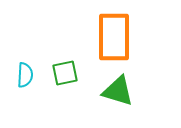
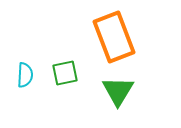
orange rectangle: rotated 21 degrees counterclockwise
green triangle: rotated 44 degrees clockwise
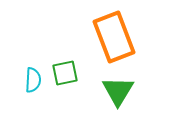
cyan semicircle: moved 8 px right, 5 px down
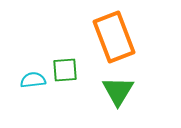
green square: moved 3 px up; rotated 8 degrees clockwise
cyan semicircle: rotated 100 degrees counterclockwise
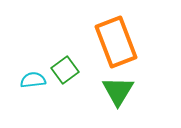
orange rectangle: moved 2 px right, 5 px down
green square: rotated 32 degrees counterclockwise
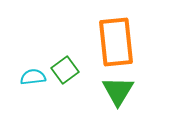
orange rectangle: rotated 15 degrees clockwise
cyan semicircle: moved 3 px up
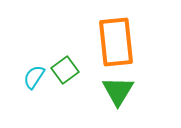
cyan semicircle: moved 1 px right; rotated 50 degrees counterclockwise
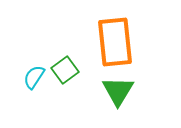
orange rectangle: moved 1 px left
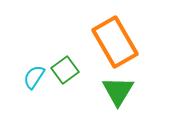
orange rectangle: rotated 24 degrees counterclockwise
